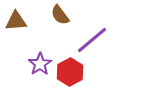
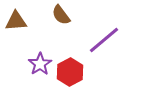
brown semicircle: moved 1 px right
purple line: moved 12 px right
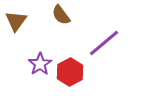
brown triangle: rotated 50 degrees counterclockwise
purple line: moved 3 px down
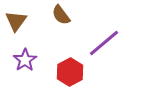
purple star: moved 15 px left, 4 px up
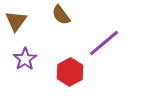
purple star: moved 1 px up
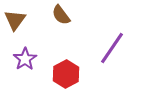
brown triangle: moved 1 px left, 1 px up
purple line: moved 8 px right, 5 px down; rotated 16 degrees counterclockwise
red hexagon: moved 4 px left, 2 px down
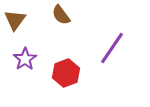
red hexagon: moved 1 px up; rotated 8 degrees clockwise
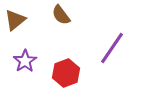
brown triangle: rotated 15 degrees clockwise
purple star: moved 2 px down
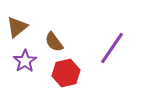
brown semicircle: moved 7 px left, 27 px down
brown triangle: moved 2 px right, 7 px down
red hexagon: rotated 8 degrees clockwise
